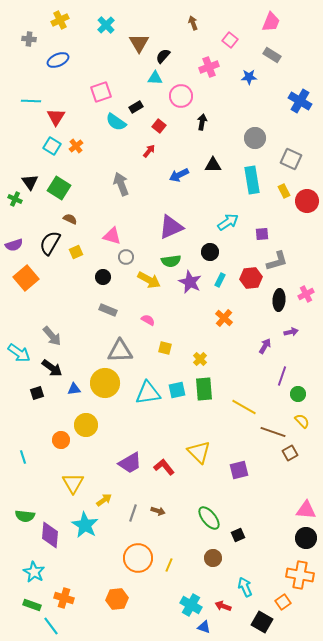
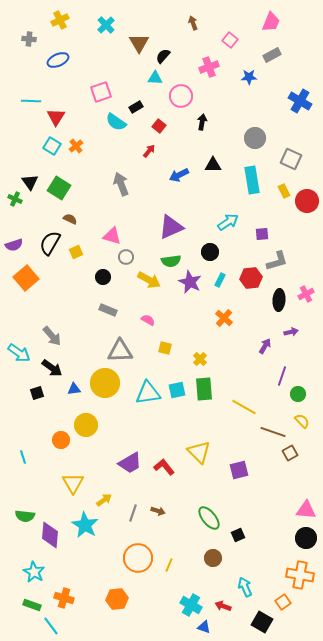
gray rectangle at (272, 55): rotated 60 degrees counterclockwise
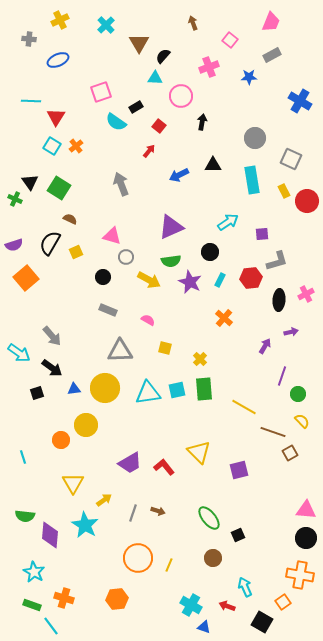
yellow circle at (105, 383): moved 5 px down
red arrow at (223, 606): moved 4 px right
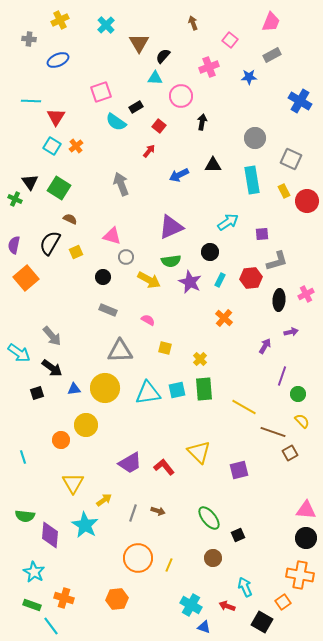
purple semicircle at (14, 245): rotated 120 degrees clockwise
